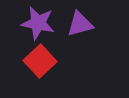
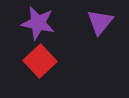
purple triangle: moved 20 px right, 2 px up; rotated 36 degrees counterclockwise
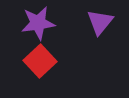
purple star: rotated 20 degrees counterclockwise
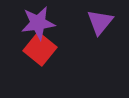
red square: moved 12 px up; rotated 8 degrees counterclockwise
